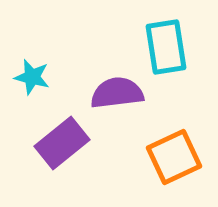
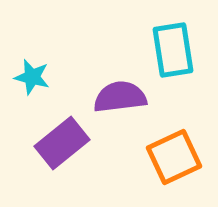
cyan rectangle: moved 7 px right, 3 px down
purple semicircle: moved 3 px right, 4 px down
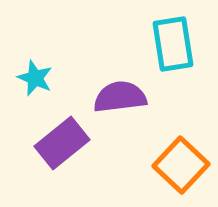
cyan rectangle: moved 6 px up
cyan star: moved 3 px right, 1 px down; rotated 9 degrees clockwise
orange square: moved 7 px right, 8 px down; rotated 22 degrees counterclockwise
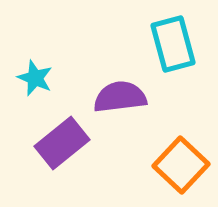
cyan rectangle: rotated 6 degrees counterclockwise
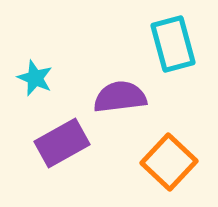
purple rectangle: rotated 10 degrees clockwise
orange square: moved 12 px left, 3 px up
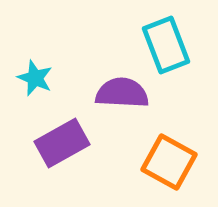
cyan rectangle: moved 7 px left, 1 px down; rotated 6 degrees counterclockwise
purple semicircle: moved 2 px right, 4 px up; rotated 10 degrees clockwise
orange square: rotated 14 degrees counterclockwise
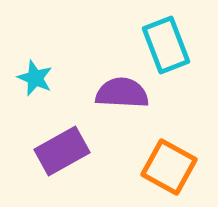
purple rectangle: moved 8 px down
orange square: moved 5 px down
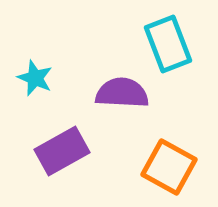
cyan rectangle: moved 2 px right, 1 px up
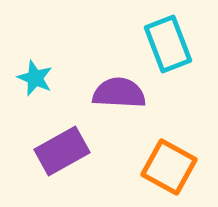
purple semicircle: moved 3 px left
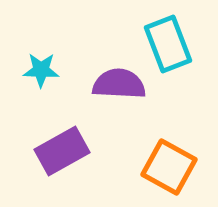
cyan star: moved 6 px right, 8 px up; rotated 21 degrees counterclockwise
purple semicircle: moved 9 px up
